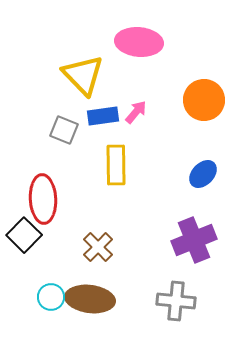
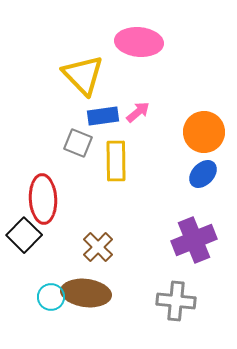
orange circle: moved 32 px down
pink arrow: moved 2 px right; rotated 10 degrees clockwise
gray square: moved 14 px right, 13 px down
yellow rectangle: moved 4 px up
brown ellipse: moved 4 px left, 6 px up
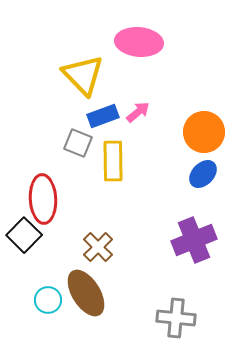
blue rectangle: rotated 12 degrees counterclockwise
yellow rectangle: moved 3 px left
brown ellipse: rotated 51 degrees clockwise
cyan circle: moved 3 px left, 3 px down
gray cross: moved 17 px down
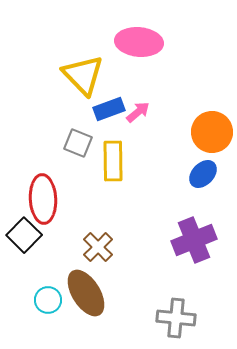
blue rectangle: moved 6 px right, 7 px up
orange circle: moved 8 px right
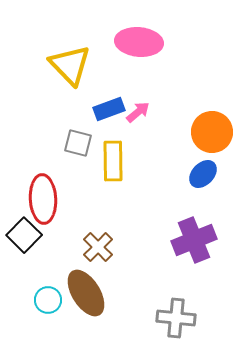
yellow triangle: moved 13 px left, 10 px up
gray square: rotated 8 degrees counterclockwise
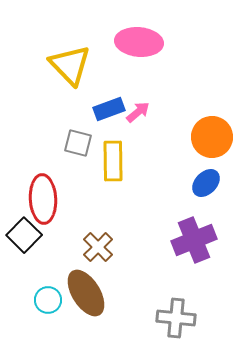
orange circle: moved 5 px down
blue ellipse: moved 3 px right, 9 px down
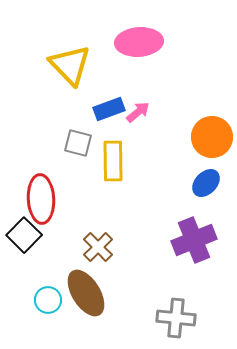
pink ellipse: rotated 9 degrees counterclockwise
red ellipse: moved 2 px left
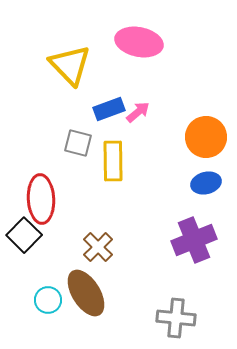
pink ellipse: rotated 15 degrees clockwise
orange circle: moved 6 px left
blue ellipse: rotated 32 degrees clockwise
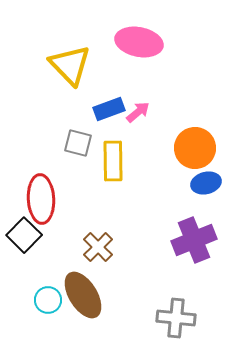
orange circle: moved 11 px left, 11 px down
brown ellipse: moved 3 px left, 2 px down
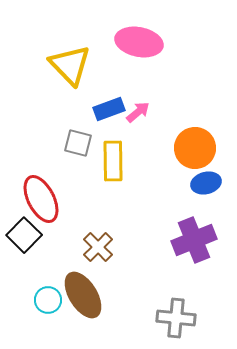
red ellipse: rotated 24 degrees counterclockwise
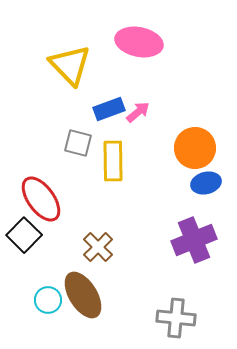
red ellipse: rotated 9 degrees counterclockwise
